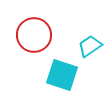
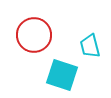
cyan trapezoid: rotated 70 degrees counterclockwise
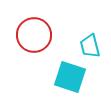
cyan square: moved 8 px right, 2 px down
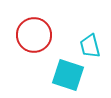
cyan square: moved 2 px left, 2 px up
